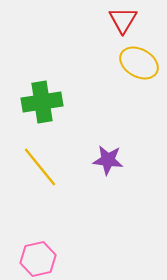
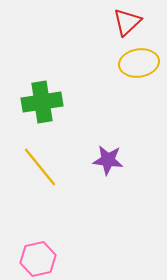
red triangle: moved 4 px right, 2 px down; rotated 16 degrees clockwise
yellow ellipse: rotated 39 degrees counterclockwise
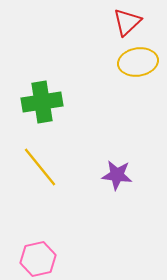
yellow ellipse: moved 1 px left, 1 px up
purple star: moved 9 px right, 15 px down
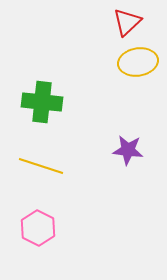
green cross: rotated 15 degrees clockwise
yellow line: moved 1 px right, 1 px up; rotated 33 degrees counterclockwise
purple star: moved 11 px right, 25 px up
pink hexagon: moved 31 px up; rotated 20 degrees counterclockwise
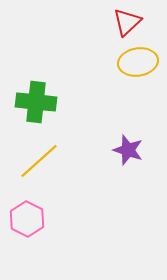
green cross: moved 6 px left
purple star: rotated 12 degrees clockwise
yellow line: moved 2 px left, 5 px up; rotated 60 degrees counterclockwise
pink hexagon: moved 11 px left, 9 px up
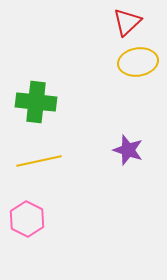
yellow line: rotated 30 degrees clockwise
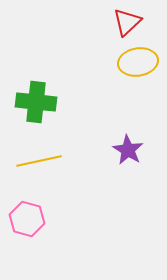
purple star: rotated 12 degrees clockwise
pink hexagon: rotated 12 degrees counterclockwise
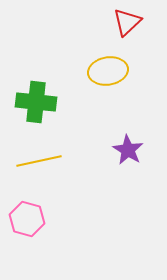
yellow ellipse: moved 30 px left, 9 px down
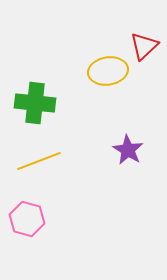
red triangle: moved 17 px right, 24 px down
green cross: moved 1 px left, 1 px down
yellow line: rotated 9 degrees counterclockwise
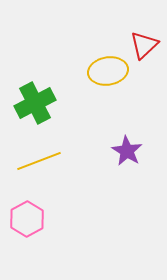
red triangle: moved 1 px up
green cross: rotated 33 degrees counterclockwise
purple star: moved 1 px left, 1 px down
pink hexagon: rotated 16 degrees clockwise
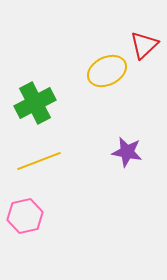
yellow ellipse: moved 1 px left; rotated 18 degrees counterclockwise
purple star: moved 1 px down; rotated 20 degrees counterclockwise
pink hexagon: moved 2 px left, 3 px up; rotated 16 degrees clockwise
